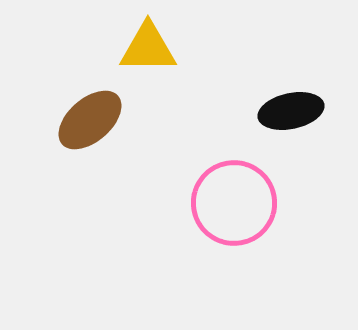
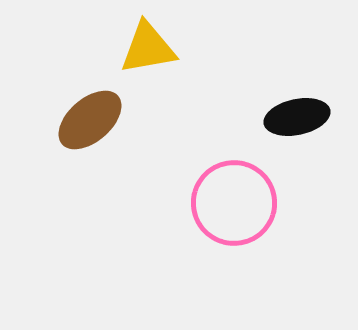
yellow triangle: rotated 10 degrees counterclockwise
black ellipse: moved 6 px right, 6 px down
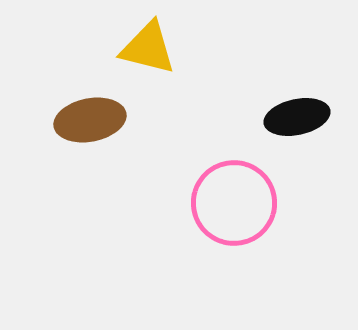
yellow triangle: rotated 24 degrees clockwise
brown ellipse: rotated 30 degrees clockwise
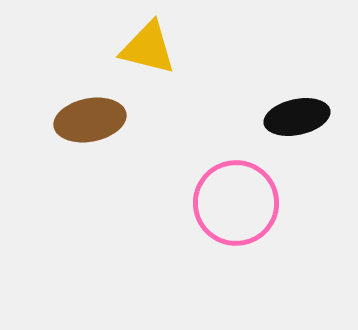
pink circle: moved 2 px right
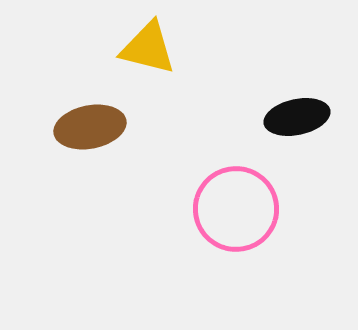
brown ellipse: moved 7 px down
pink circle: moved 6 px down
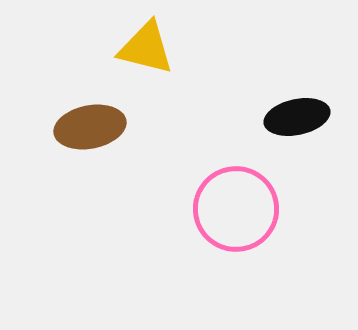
yellow triangle: moved 2 px left
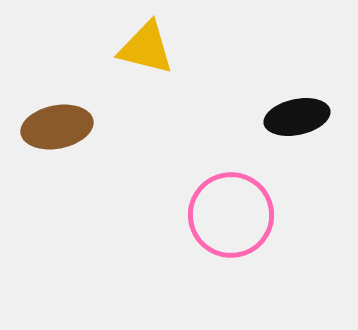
brown ellipse: moved 33 px left
pink circle: moved 5 px left, 6 px down
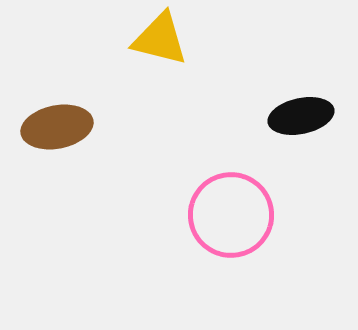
yellow triangle: moved 14 px right, 9 px up
black ellipse: moved 4 px right, 1 px up
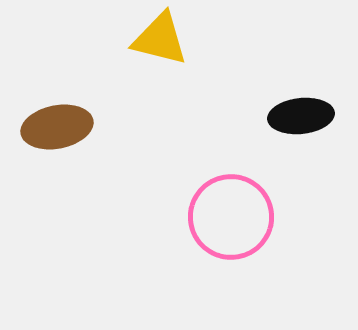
black ellipse: rotated 6 degrees clockwise
pink circle: moved 2 px down
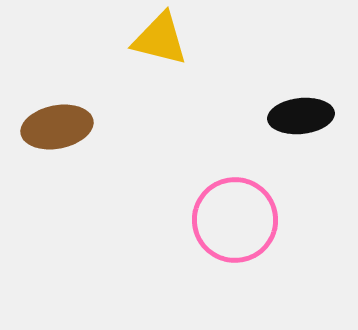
pink circle: moved 4 px right, 3 px down
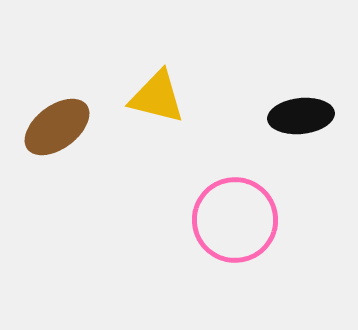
yellow triangle: moved 3 px left, 58 px down
brown ellipse: rotated 26 degrees counterclockwise
